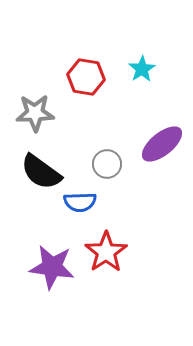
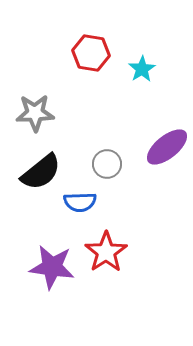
red hexagon: moved 5 px right, 24 px up
purple ellipse: moved 5 px right, 3 px down
black semicircle: rotated 75 degrees counterclockwise
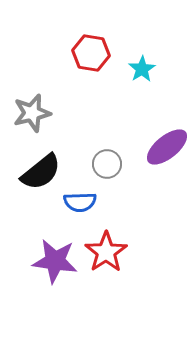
gray star: moved 3 px left; rotated 12 degrees counterclockwise
purple star: moved 3 px right, 6 px up
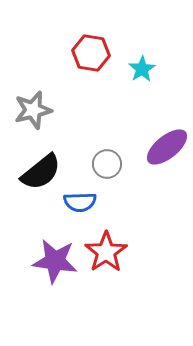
gray star: moved 1 px right, 3 px up
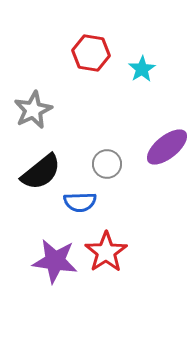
gray star: rotated 12 degrees counterclockwise
